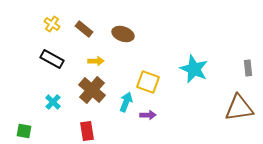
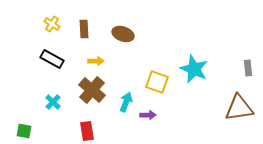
brown rectangle: rotated 48 degrees clockwise
yellow square: moved 9 px right
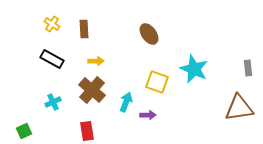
brown ellipse: moved 26 px right; rotated 35 degrees clockwise
cyan cross: rotated 21 degrees clockwise
green square: rotated 35 degrees counterclockwise
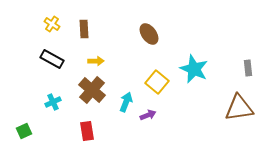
yellow square: rotated 20 degrees clockwise
purple arrow: rotated 21 degrees counterclockwise
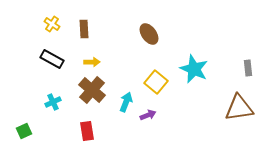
yellow arrow: moved 4 px left, 1 px down
yellow square: moved 1 px left
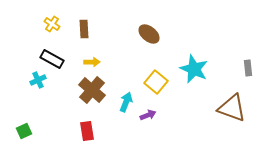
brown ellipse: rotated 15 degrees counterclockwise
cyan cross: moved 15 px left, 22 px up
brown triangle: moved 7 px left; rotated 28 degrees clockwise
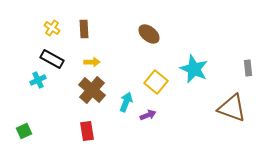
yellow cross: moved 4 px down
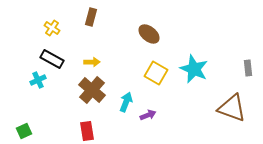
brown rectangle: moved 7 px right, 12 px up; rotated 18 degrees clockwise
yellow square: moved 9 px up; rotated 10 degrees counterclockwise
